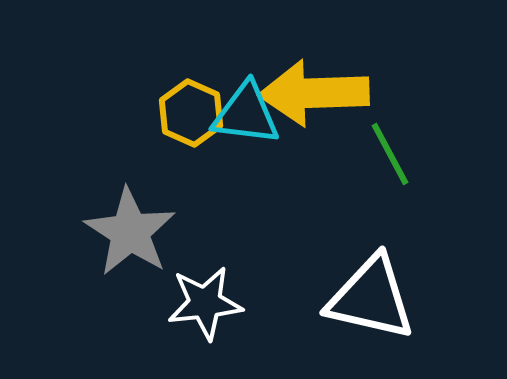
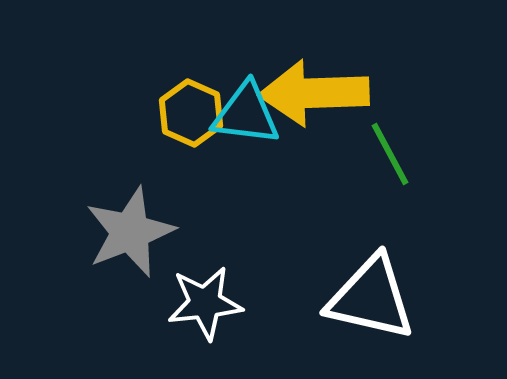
gray star: rotated 18 degrees clockwise
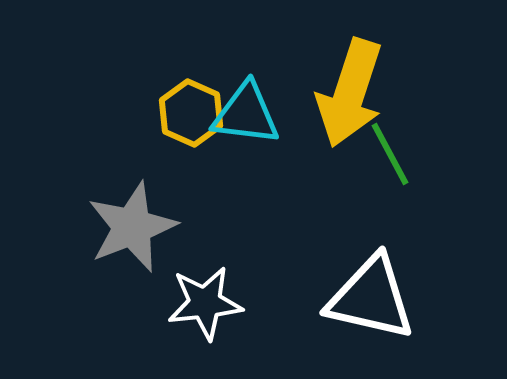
yellow arrow: moved 36 px right; rotated 70 degrees counterclockwise
gray star: moved 2 px right, 5 px up
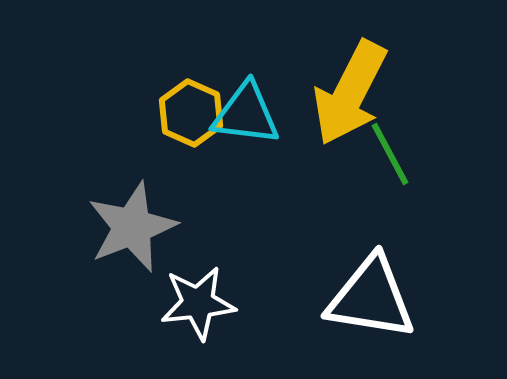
yellow arrow: rotated 9 degrees clockwise
white triangle: rotated 4 degrees counterclockwise
white star: moved 7 px left
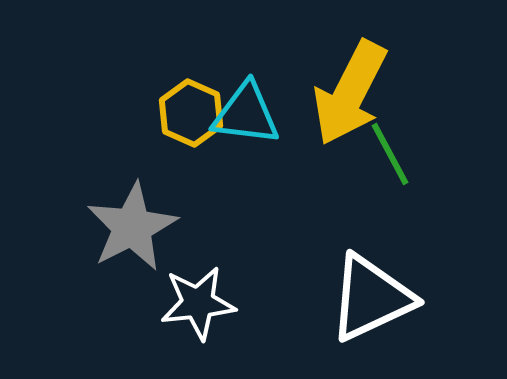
gray star: rotated 6 degrees counterclockwise
white triangle: rotated 34 degrees counterclockwise
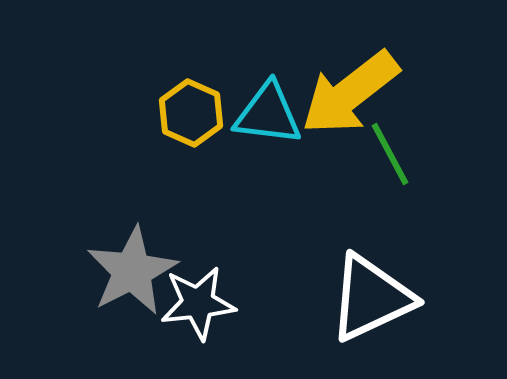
yellow arrow: rotated 25 degrees clockwise
cyan triangle: moved 22 px right
gray star: moved 44 px down
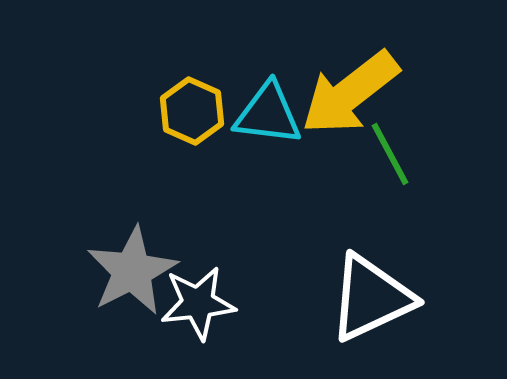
yellow hexagon: moved 1 px right, 2 px up
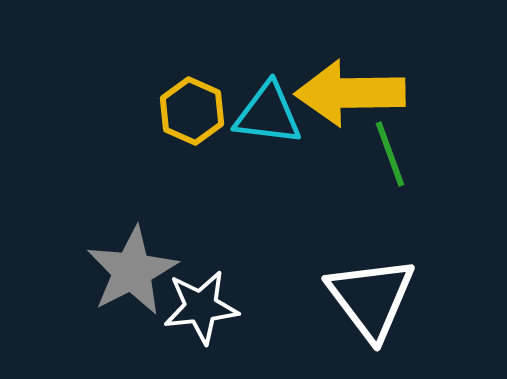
yellow arrow: rotated 37 degrees clockwise
green line: rotated 8 degrees clockwise
white triangle: rotated 42 degrees counterclockwise
white star: moved 3 px right, 4 px down
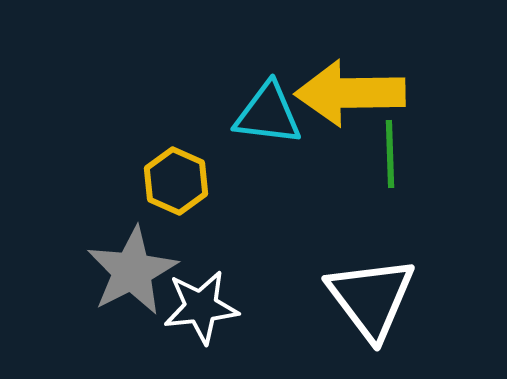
yellow hexagon: moved 16 px left, 70 px down
green line: rotated 18 degrees clockwise
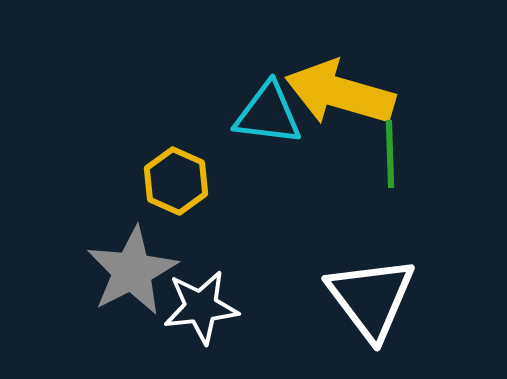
yellow arrow: moved 10 px left; rotated 17 degrees clockwise
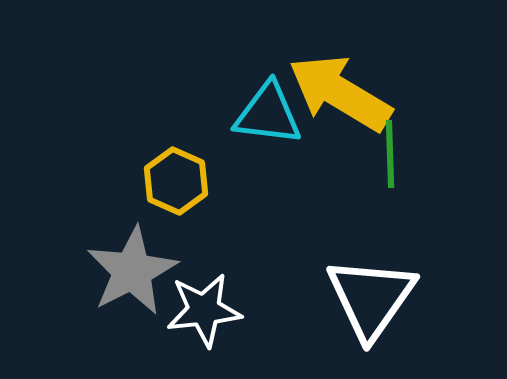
yellow arrow: rotated 15 degrees clockwise
white triangle: rotated 12 degrees clockwise
white star: moved 3 px right, 3 px down
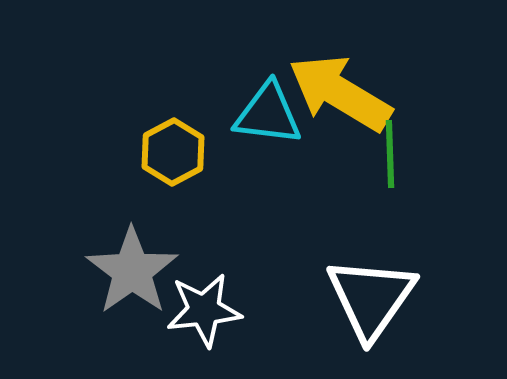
yellow hexagon: moved 3 px left, 29 px up; rotated 8 degrees clockwise
gray star: rotated 8 degrees counterclockwise
